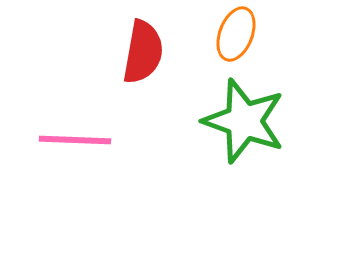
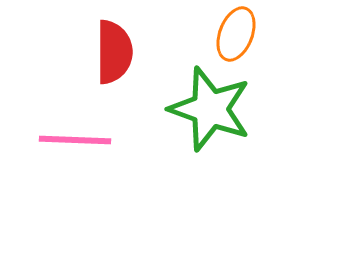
red semicircle: moved 29 px left; rotated 10 degrees counterclockwise
green star: moved 34 px left, 12 px up
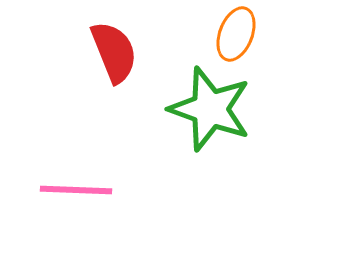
red semicircle: rotated 22 degrees counterclockwise
pink line: moved 1 px right, 50 px down
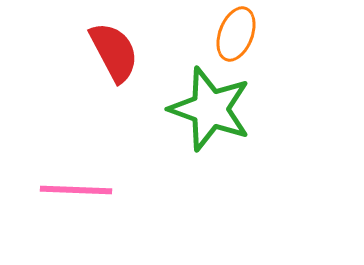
red semicircle: rotated 6 degrees counterclockwise
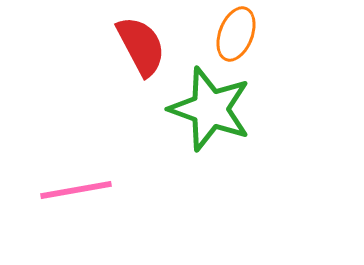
red semicircle: moved 27 px right, 6 px up
pink line: rotated 12 degrees counterclockwise
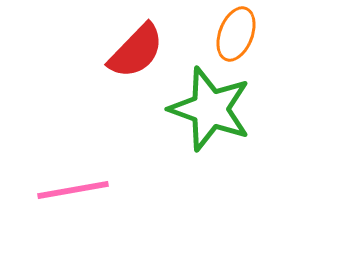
red semicircle: moved 5 px left, 5 px down; rotated 72 degrees clockwise
pink line: moved 3 px left
